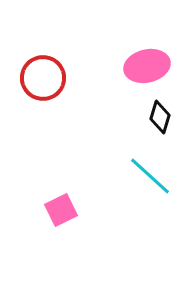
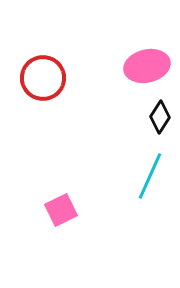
black diamond: rotated 16 degrees clockwise
cyan line: rotated 72 degrees clockwise
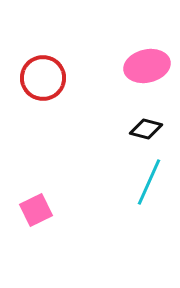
black diamond: moved 14 px left, 12 px down; rotated 72 degrees clockwise
cyan line: moved 1 px left, 6 px down
pink square: moved 25 px left
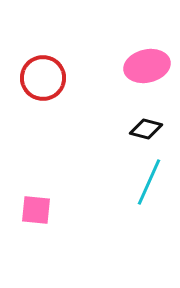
pink square: rotated 32 degrees clockwise
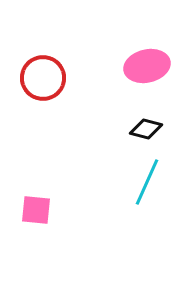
cyan line: moved 2 px left
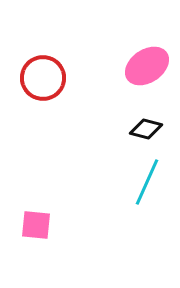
pink ellipse: rotated 21 degrees counterclockwise
pink square: moved 15 px down
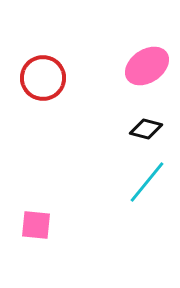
cyan line: rotated 15 degrees clockwise
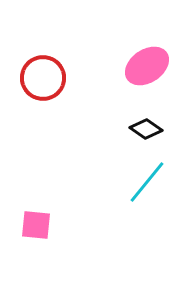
black diamond: rotated 20 degrees clockwise
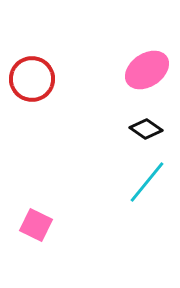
pink ellipse: moved 4 px down
red circle: moved 11 px left, 1 px down
pink square: rotated 20 degrees clockwise
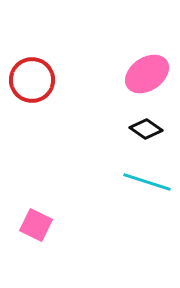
pink ellipse: moved 4 px down
red circle: moved 1 px down
cyan line: rotated 69 degrees clockwise
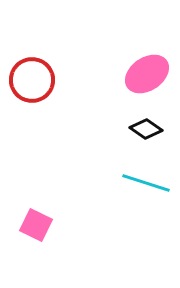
cyan line: moved 1 px left, 1 px down
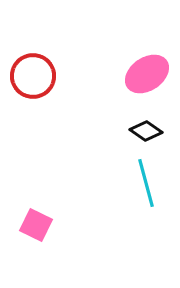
red circle: moved 1 px right, 4 px up
black diamond: moved 2 px down
cyan line: rotated 57 degrees clockwise
